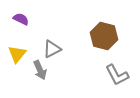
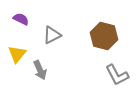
gray triangle: moved 14 px up
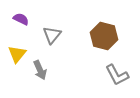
gray triangle: rotated 24 degrees counterclockwise
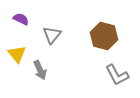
yellow triangle: rotated 18 degrees counterclockwise
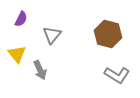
purple semicircle: rotated 91 degrees clockwise
brown hexagon: moved 4 px right, 2 px up
gray L-shape: rotated 30 degrees counterclockwise
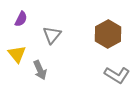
brown hexagon: rotated 16 degrees clockwise
